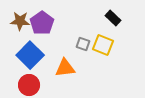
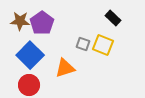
orange triangle: rotated 10 degrees counterclockwise
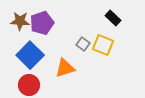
purple pentagon: rotated 15 degrees clockwise
gray square: rotated 16 degrees clockwise
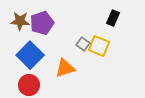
black rectangle: rotated 70 degrees clockwise
yellow square: moved 4 px left, 1 px down
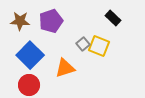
black rectangle: rotated 70 degrees counterclockwise
purple pentagon: moved 9 px right, 2 px up
gray square: rotated 16 degrees clockwise
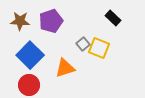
yellow square: moved 2 px down
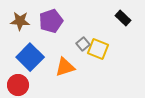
black rectangle: moved 10 px right
yellow square: moved 1 px left, 1 px down
blue square: moved 2 px down
orange triangle: moved 1 px up
red circle: moved 11 px left
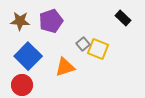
blue square: moved 2 px left, 1 px up
red circle: moved 4 px right
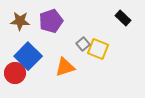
red circle: moved 7 px left, 12 px up
